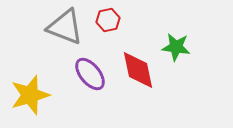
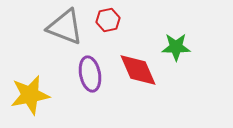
green star: rotated 8 degrees counterclockwise
red diamond: rotated 12 degrees counterclockwise
purple ellipse: rotated 28 degrees clockwise
yellow star: rotated 6 degrees clockwise
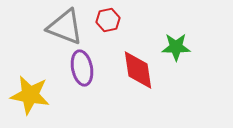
red diamond: rotated 15 degrees clockwise
purple ellipse: moved 8 px left, 6 px up
yellow star: rotated 21 degrees clockwise
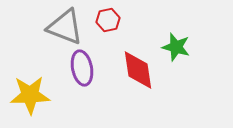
green star: rotated 16 degrees clockwise
yellow star: rotated 12 degrees counterclockwise
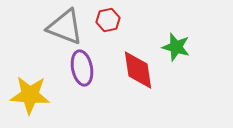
yellow star: rotated 6 degrees clockwise
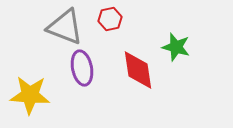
red hexagon: moved 2 px right, 1 px up
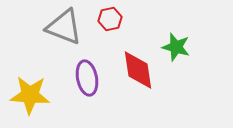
gray triangle: moved 1 px left
purple ellipse: moved 5 px right, 10 px down
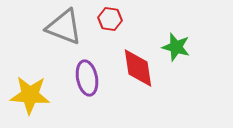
red hexagon: rotated 20 degrees clockwise
red diamond: moved 2 px up
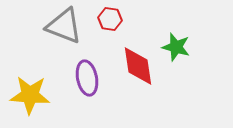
gray triangle: moved 1 px up
red diamond: moved 2 px up
